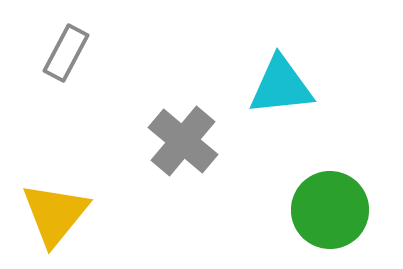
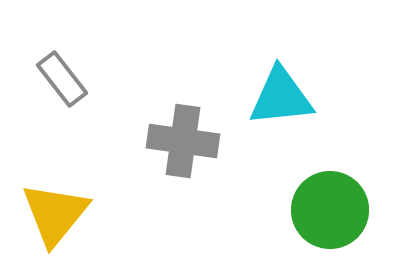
gray rectangle: moved 4 px left, 26 px down; rotated 66 degrees counterclockwise
cyan triangle: moved 11 px down
gray cross: rotated 32 degrees counterclockwise
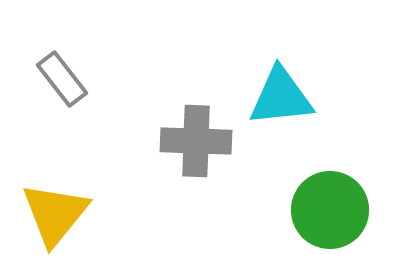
gray cross: moved 13 px right; rotated 6 degrees counterclockwise
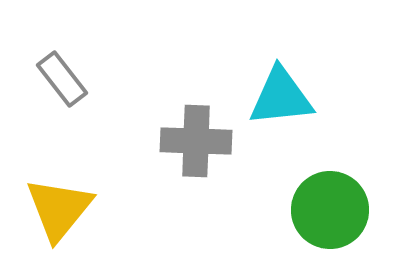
yellow triangle: moved 4 px right, 5 px up
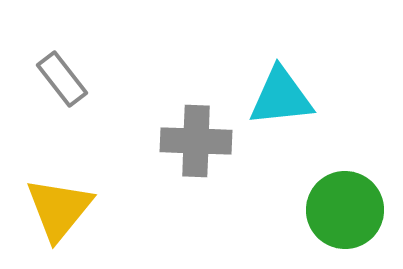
green circle: moved 15 px right
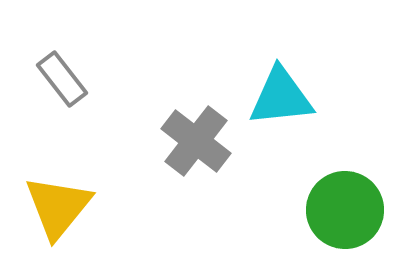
gray cross: rotated 36 degrees clockwise
yellow triangle: moved 1 px left, 2 px up
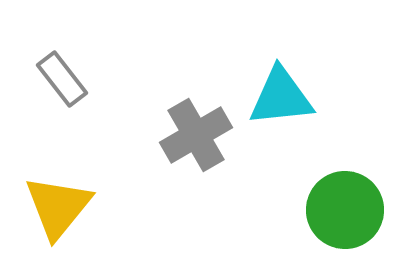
gray cross: moved 6 px up; rotated 22 degrees clockwise
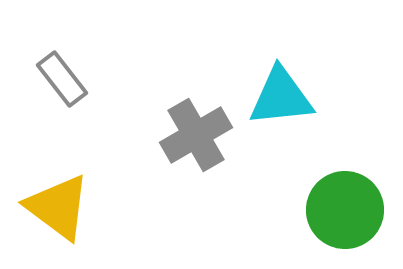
yellow triangle: rotated 32 degrees counterclockwise
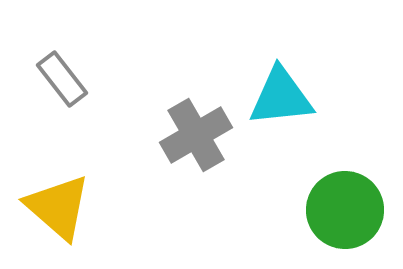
yellow triangle: rotated 4 degrees clockwise
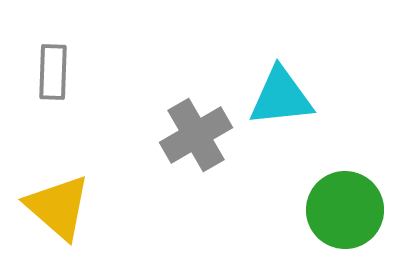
gray rectangle: moved 9 px left, 7 px up; rotated 40 degrees clockwise
